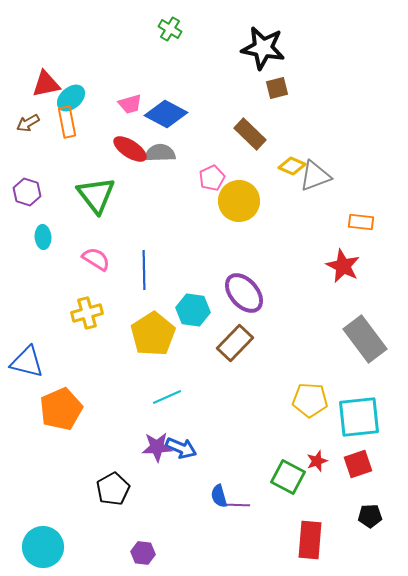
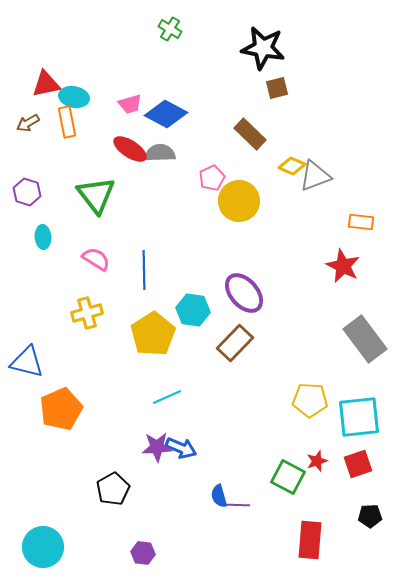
cyan ellipse at (71, 98): moved 3 px right, 1 px up; rotated 52 degrees clockwise
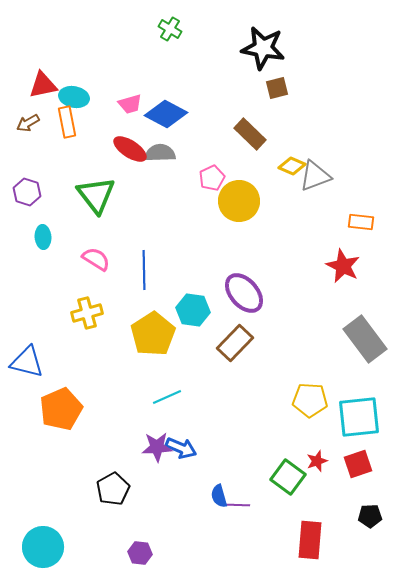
red triangle at (46, 84): moved 3 px left, 1 px down
green square at (288, 477): rotated 8 degrees clockwise
purple hexagon at (143, 553): moved 3 px left
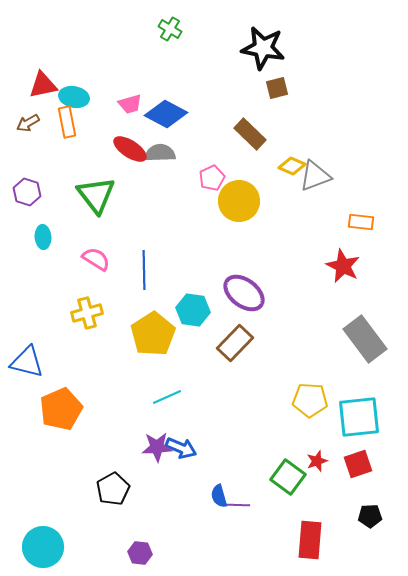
purple ellipse at (244, 293): rotated 12 degrees counterclockwise
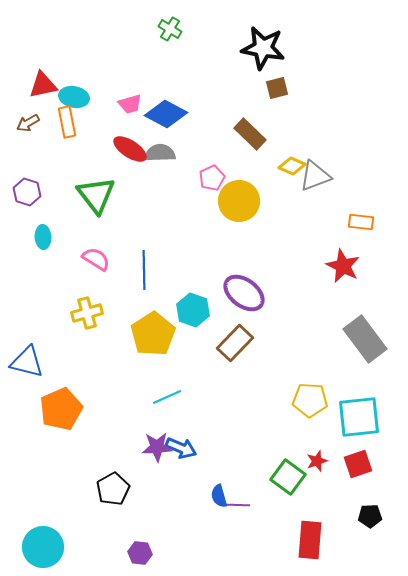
cyan hexagon at (193, 310): rotated 12 degrees clockwise
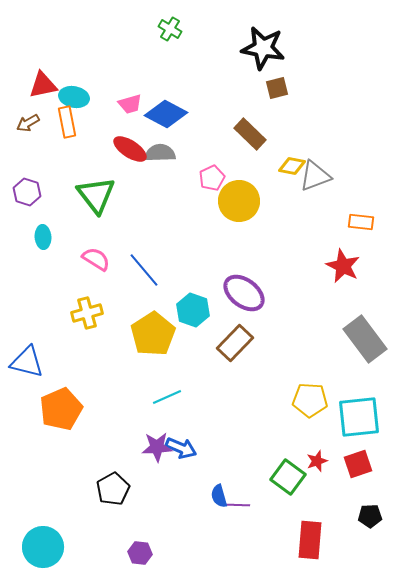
yellow diamond at (292, 166): rotated 12 degrees counterclockwise
blue line at (144, 270): rotated 39 degrees counterclockwise
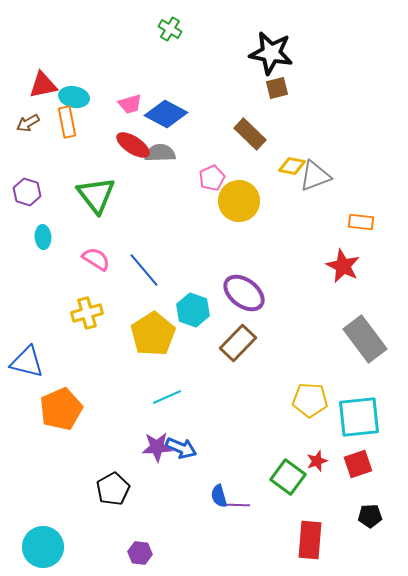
black star at (263, 48): moved 8 px right, 5 px down
red ellipse at (130, 149): moved 3 px right, 4 px up
brown rectangle at (235, 343): moved 3 px right
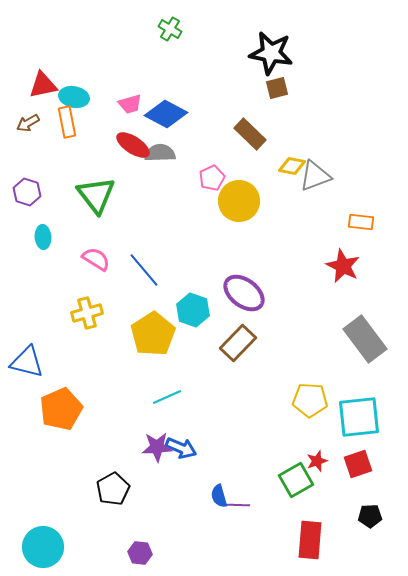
green square at (288, 477): moved 8 px right, 3 px down; rotated 24 degrees clockwise
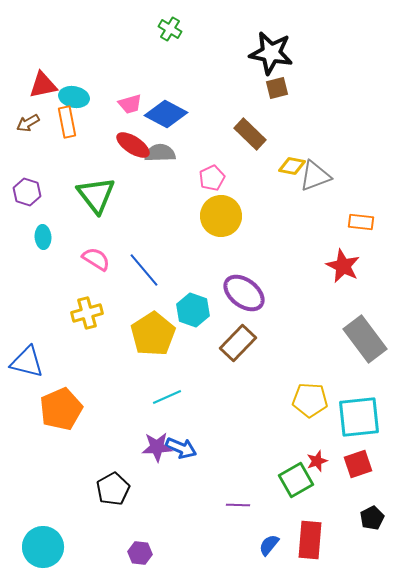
yellow circle at (239, 201): moved 18 px left, 15 px down
blue semicircle at (219, 496): moved 50 px right, 49 px down; rotated 55 degrees clockwise
black pentagon at (370, 516): moved 2 px right, 2 px down; rotated 25 degrees counterclockwise
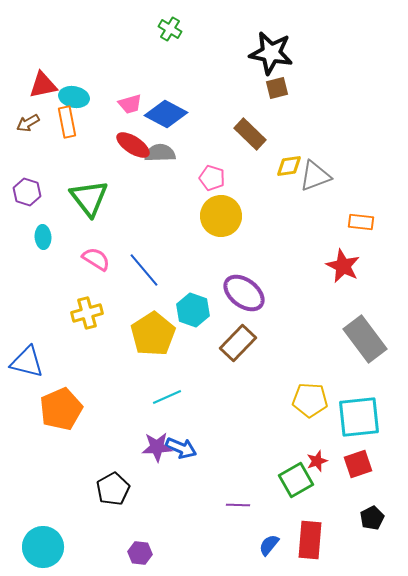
yellow diamond at (292, 166): moved 3 px left; rotated 20 degrees counterclockwise
pink pentagon at (212, 178): rotated 30 degrees counterclockwise
green triangle at (96, 195): moved 7 px left, 3 px down
